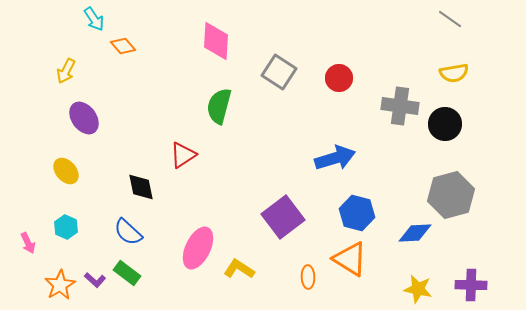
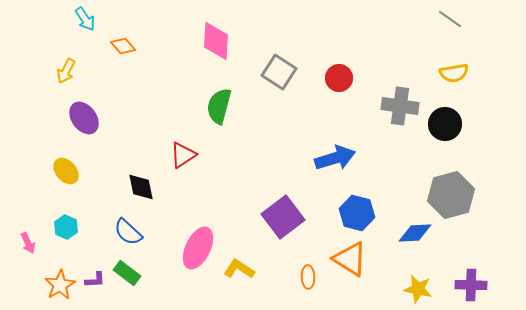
cyan arrow: moved 9 px left
purple L-shape: rotated 45 degrees counterclockwise
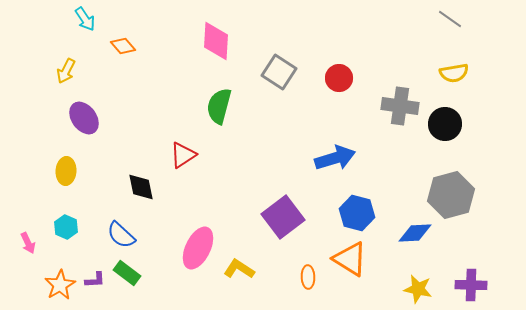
yellow ellipse: rotated 44 degrees clockwise
blue semicircle: moved 7 px left, 3 px down
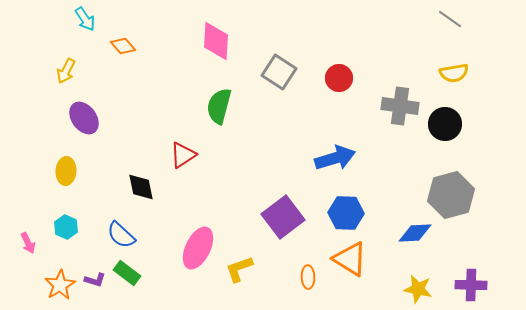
blue hexagon: moved 11 px left; rotated 12 degrees counterclockwise
yellow L-shape: rotated 52 degrees counterclockwise
purple L-shape: rotated 20 degrees clockwise
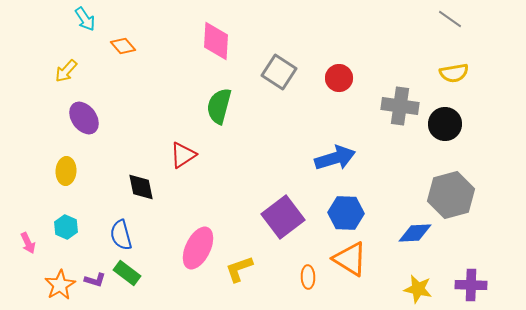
yellow arrow: rotated 15 degrees clockwise
blue semicircle: rotated 32 degrees clockwise
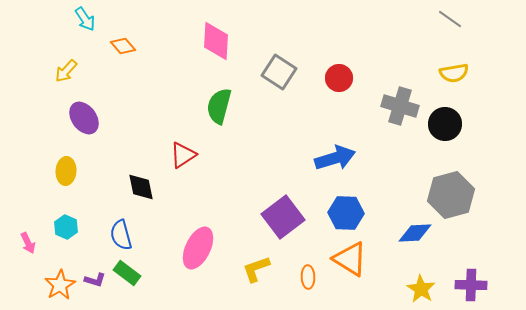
gray cross: rotated 9 degrees clockwise
yellow L-shape: moved 17 px right
yellow star: moved 3 px right; rotated 20 degrees clockwise
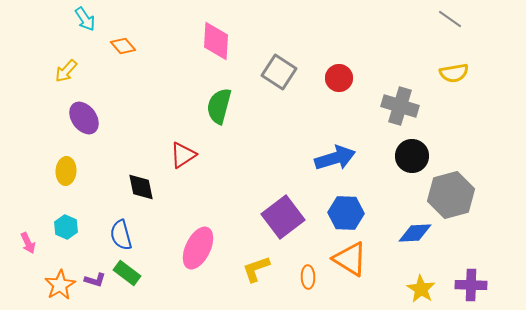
black circle: moved 33 px left, 32 px down
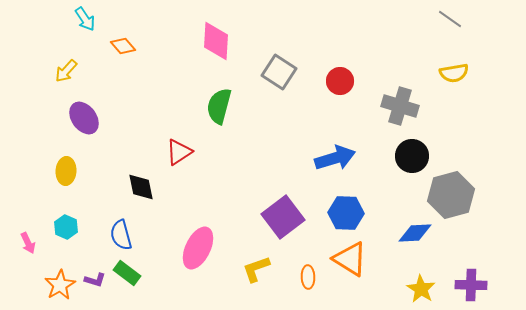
red circle: moved 1 px right, 3 px down
red triangle: moved 4 px left, 3 px up
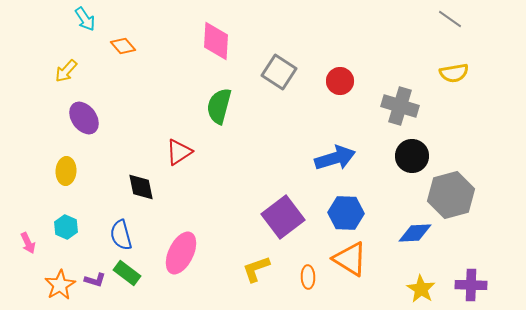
pink ellipse: moved 17 px left, 5 px down
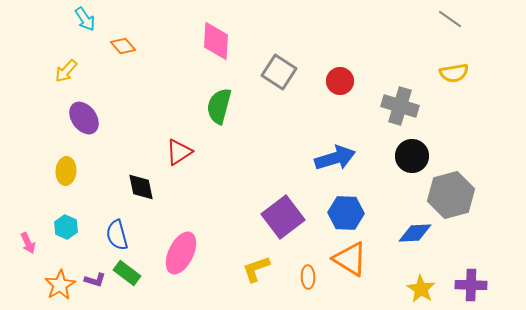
blue semicircle: moved 4 px left
